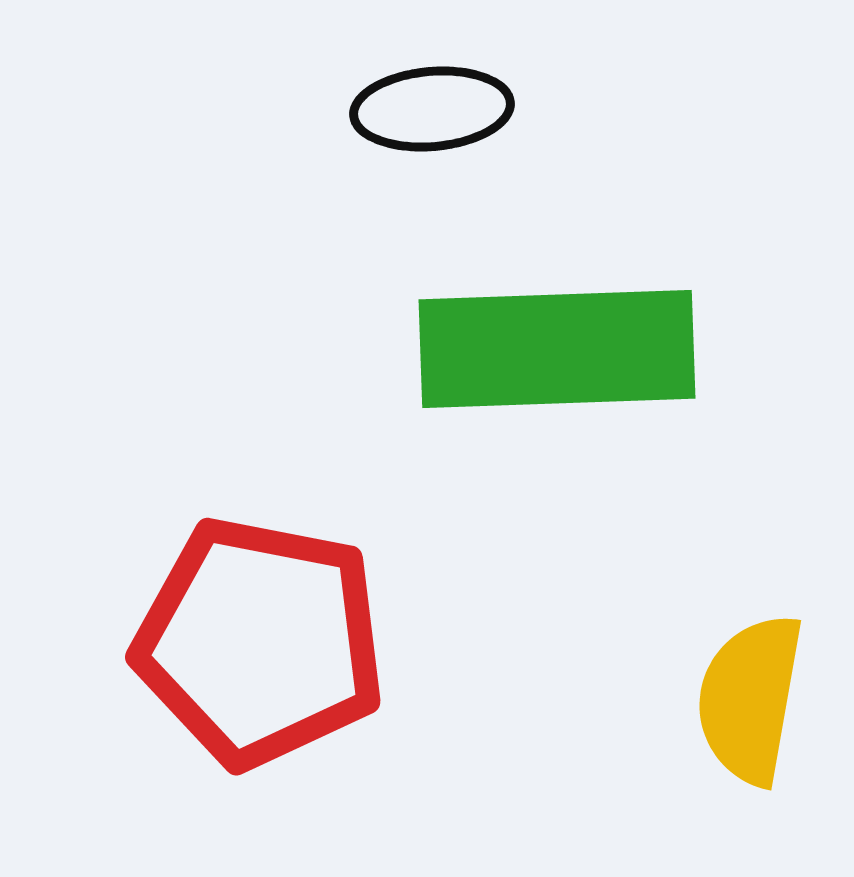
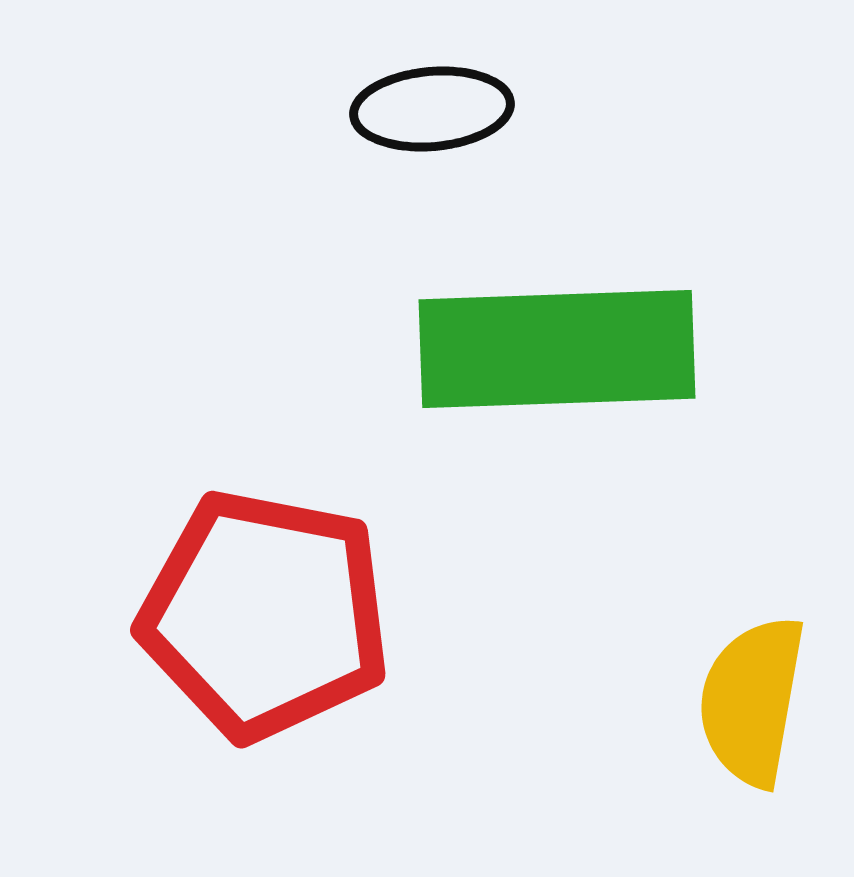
red pentagon: moved 5 px right, 27 px up
yellow semicircle: moved 2 px right, 2 px down
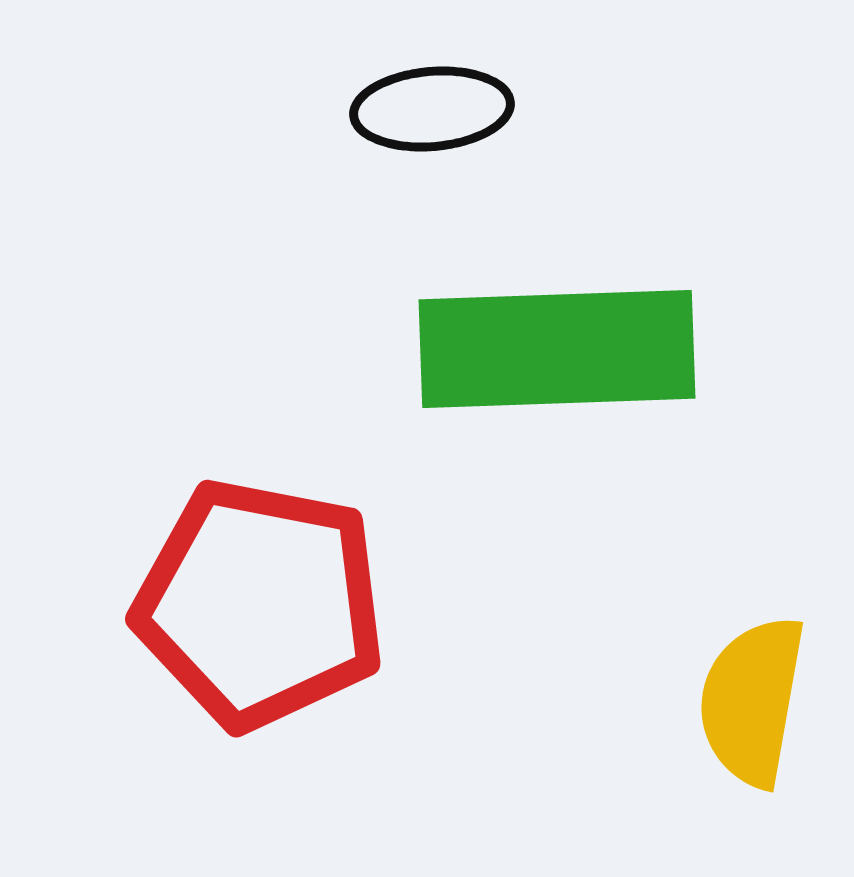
red pentagon: moved 5 px left, 11 px up
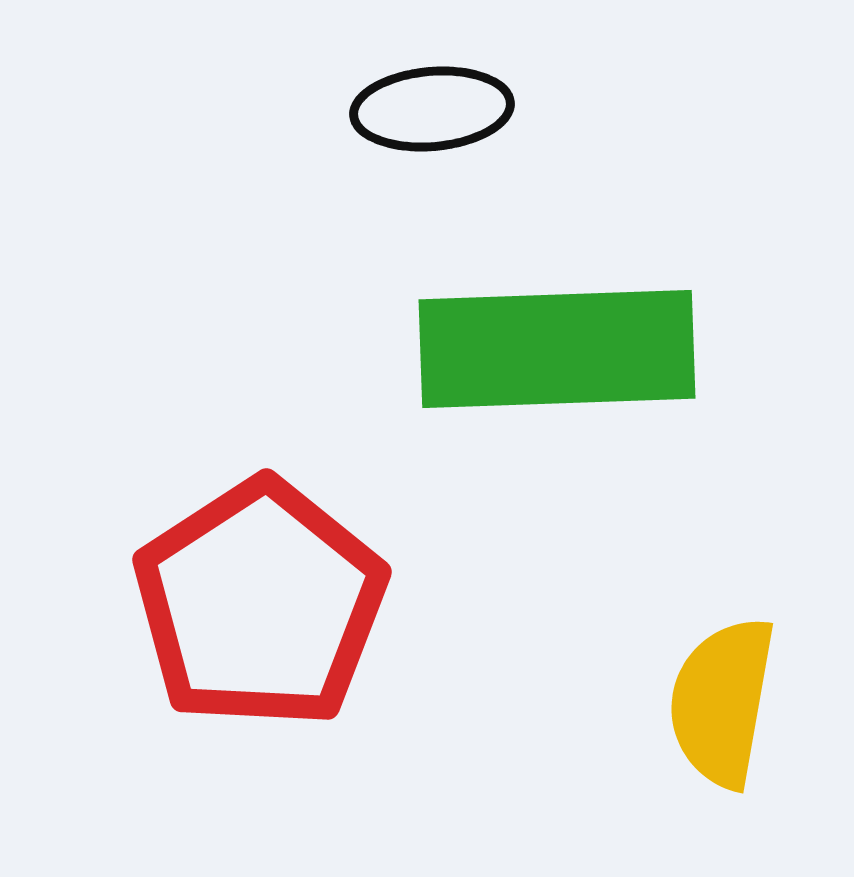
red pentagon: rotated 28 degrees clockwise
yellow semicircle: moved 30 px left, 1 px down
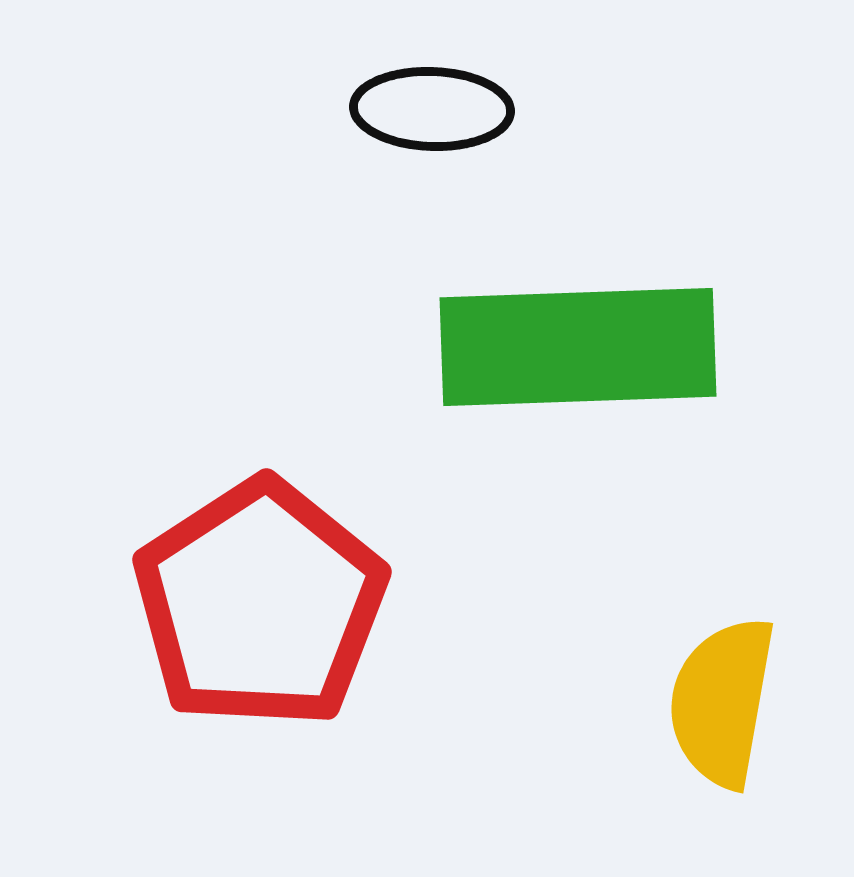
black ellipse: rotated 7 degrees clockwise
green rectangle: moved 21 px right, 2 px up
